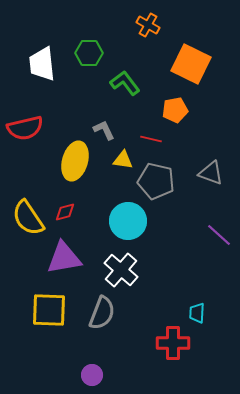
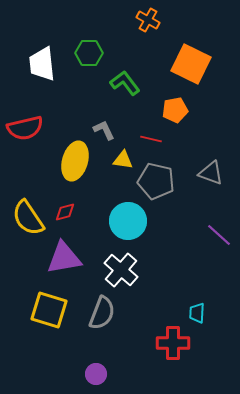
orange cross: moved 5 px up
yellow square: rotated 15 degrees clockwise
purple circle: moved 4 px right, 1 px up
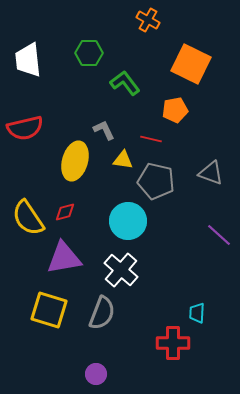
white trapezoid: moved 14 px left, 4 px up
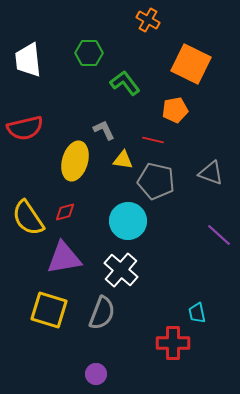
red line: moved 2 px right, 1 px down
cyan trapezoid: rotated 15 degrees counterclockwise
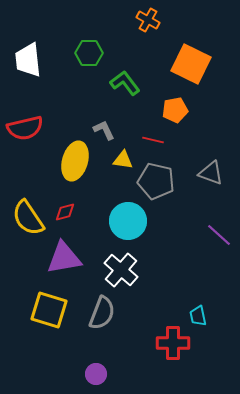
cyan trapezoid: moved 1 px right, 3 px down
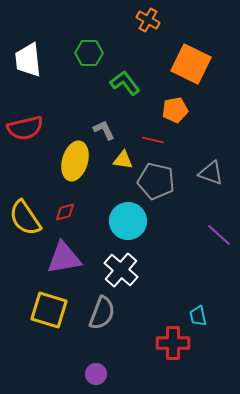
yellow semicircle: moved 3 px left
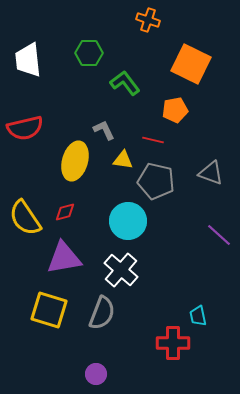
orange cross: rotated 10 degrees counterclockwise
